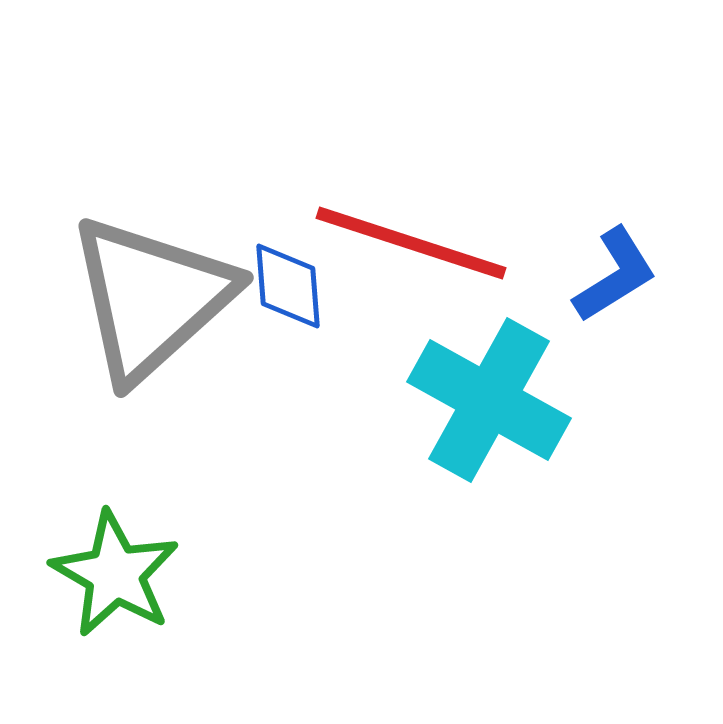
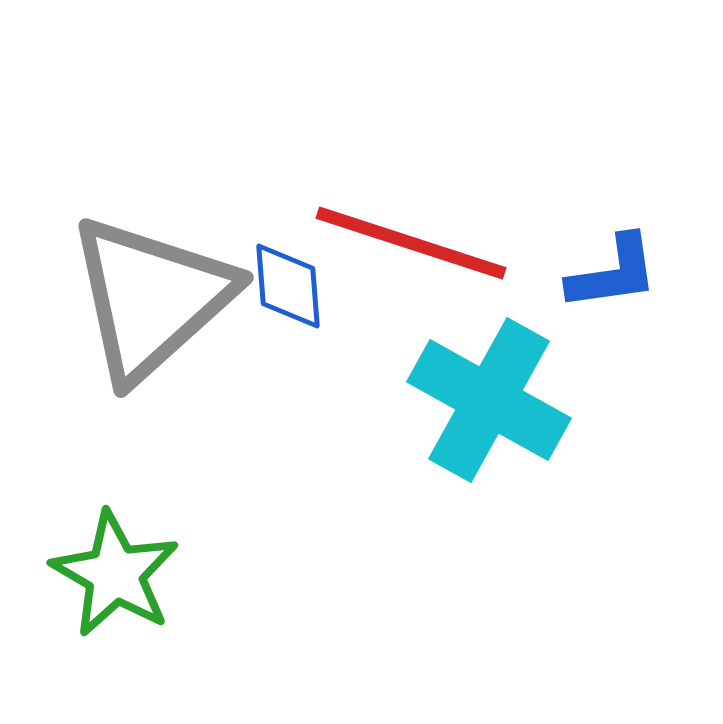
blue L-shape: moved 2 px left, 2 px up; rotated 24 degrees clockwise
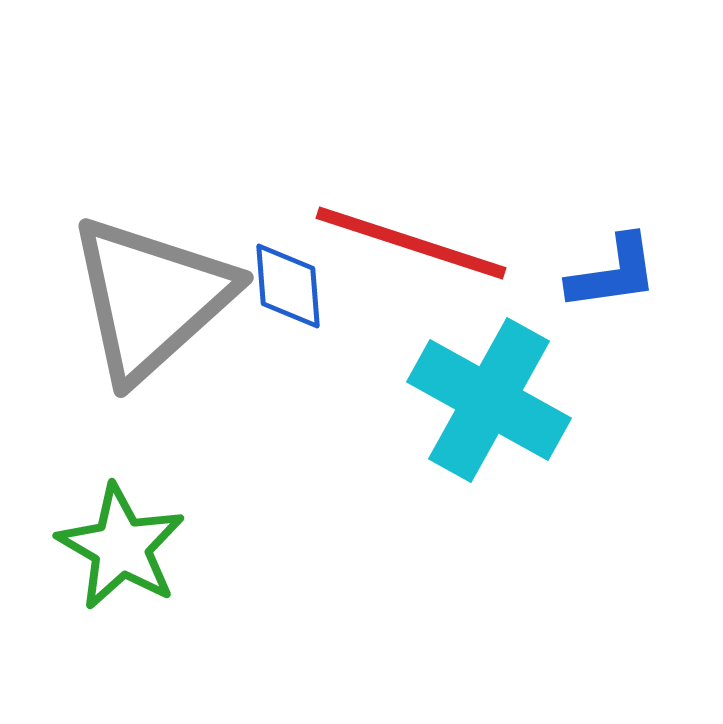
green star: moved 6 px right, 27 px up
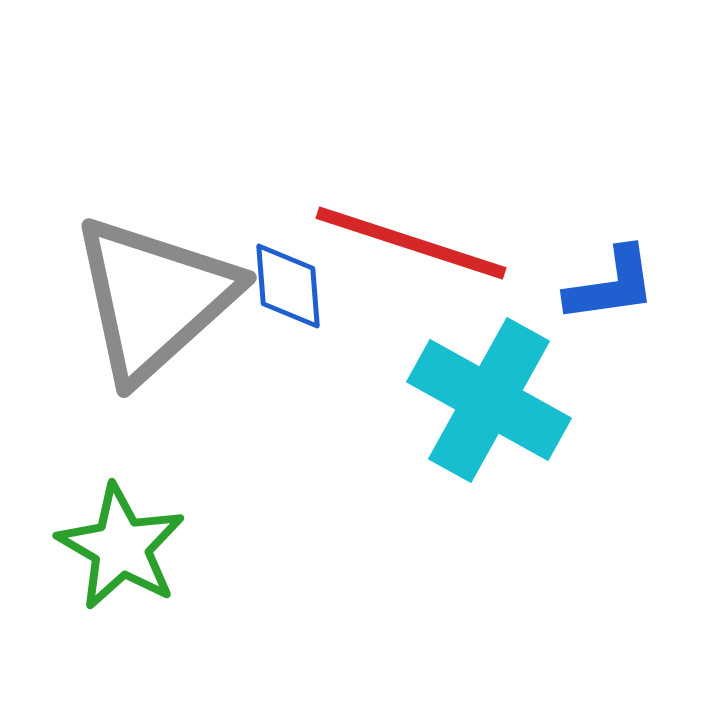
blue L-shape: moved 2 px left, 12 px down
gray triangle: moved 3 px right
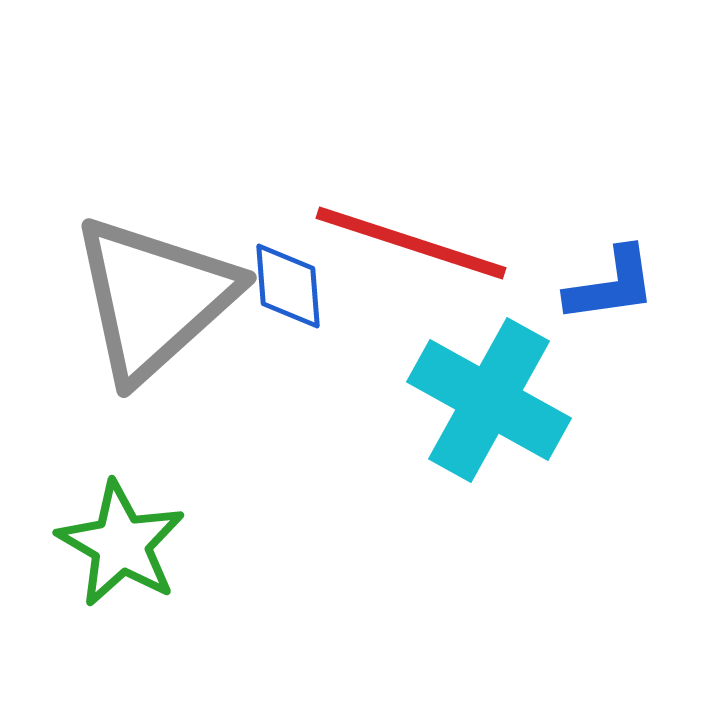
green star: moved 3 px up
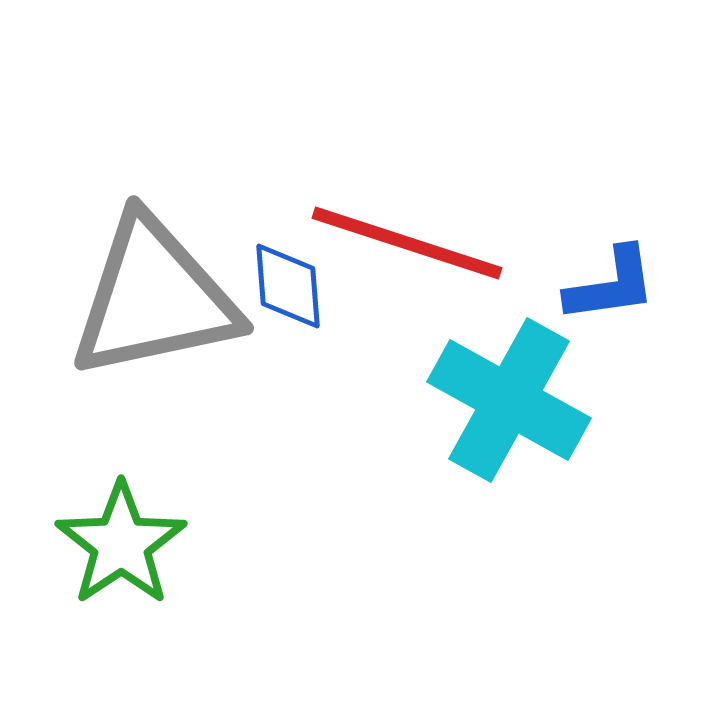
red line: moved 4 px left
gray triangle: rotated 30 degrees clockwise
cyan cross: moved 20 px right
green star: rotated 8 degrees clockwise
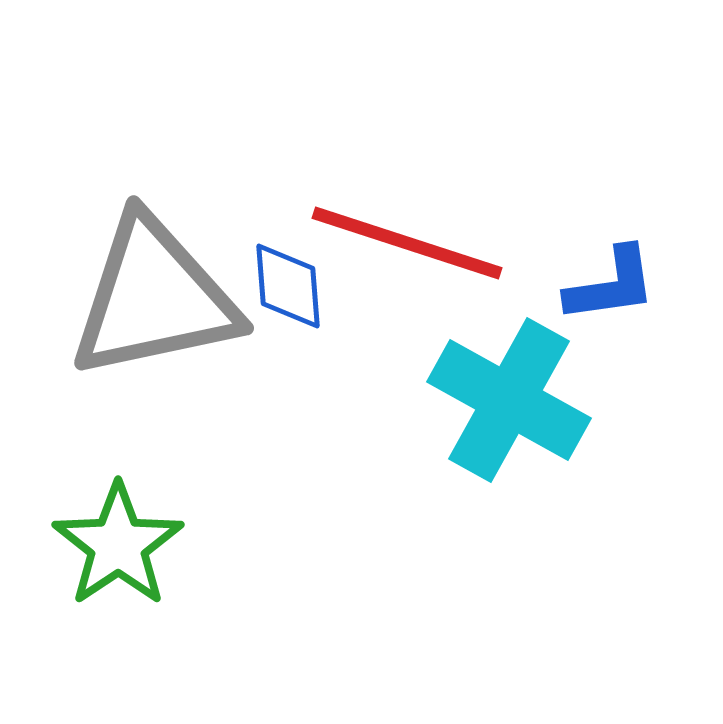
green star: moved 3 px left, 1 px down
